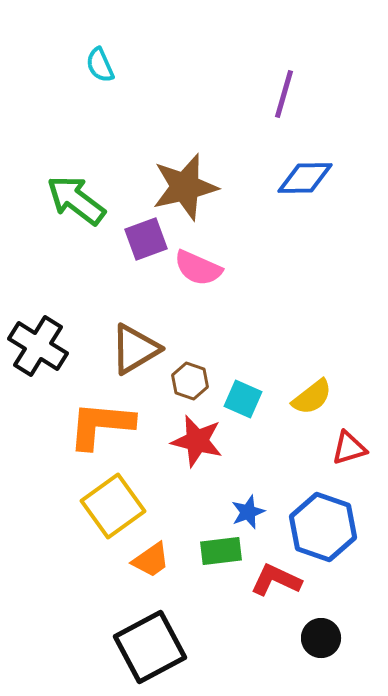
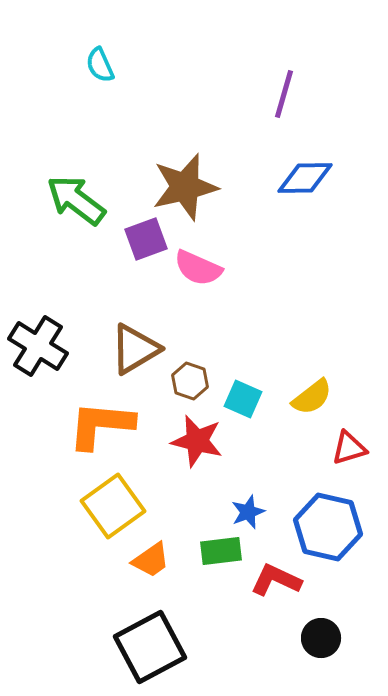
blue hexagon: moved 5 px right; rotated 6 degrees counterclockwise
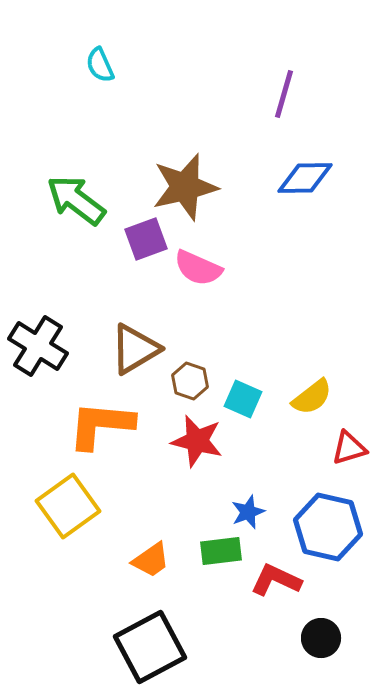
yellow square: moved 45 px left
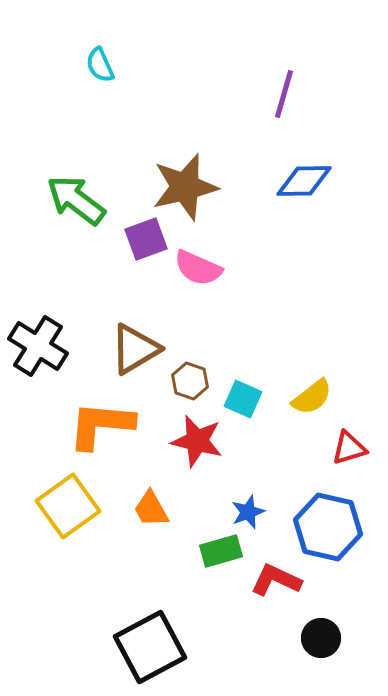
blue diamond: moved 1 px left, 3 px down
green rectangle: rotated 9 degrees counterclockwise
orange trapezoid: moved 51 px up; rotated 96 degrees clockwise
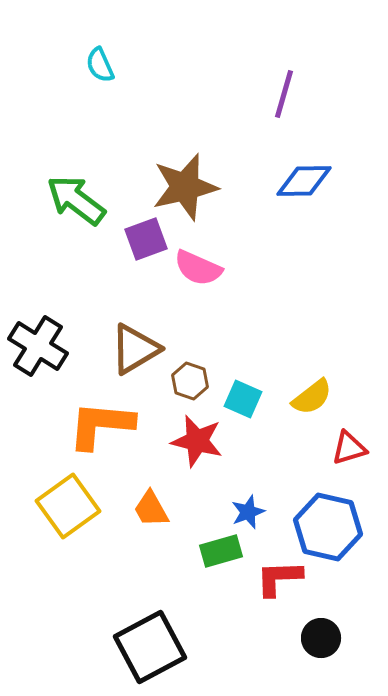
red L-shape: moved 3 px right, 2 px up; rotated 27 degrees counterclockwise
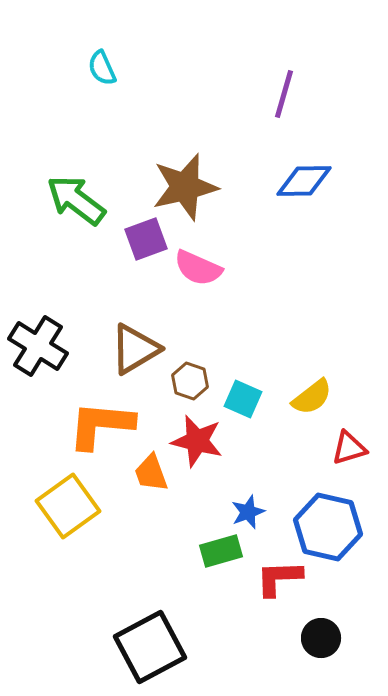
cyan semicircle: moved 2 px right, 3 px down
orange trapezoid: moved 36 px up; rotated 9 degrees clockwise
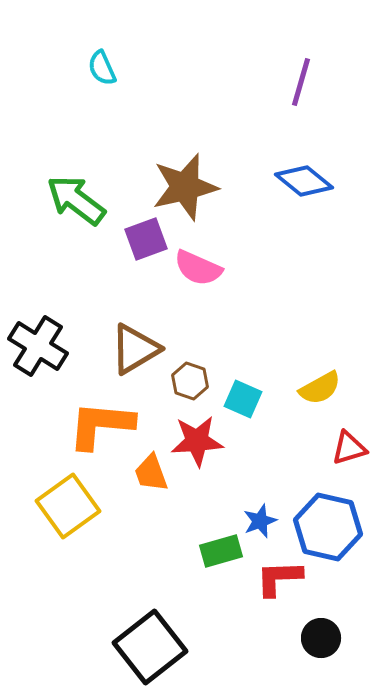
purple line: moved 17 px right, 12 px up
blue diamond: rotated 40 degrees clockwise
yellow semicircle: moved 8 px right, 9 px up; rotated 9 degrees clockwise
red star: rotated 18 degrees counterclockwise
blue star: moved 12 px right, 9 px down
black square: rotated 10 degrees counterclockwise
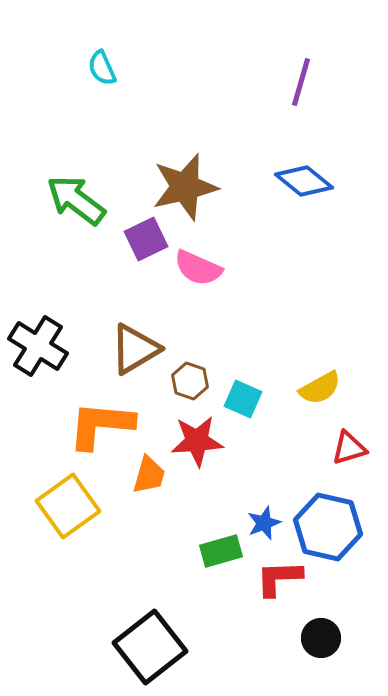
purple square: rotated 6 degrees counterclockwise
orange trapezoid: moved 2 px left, 2 px down; rotated 144 degrees counterclockwise
blue star: moved 4 px right, 2 px down
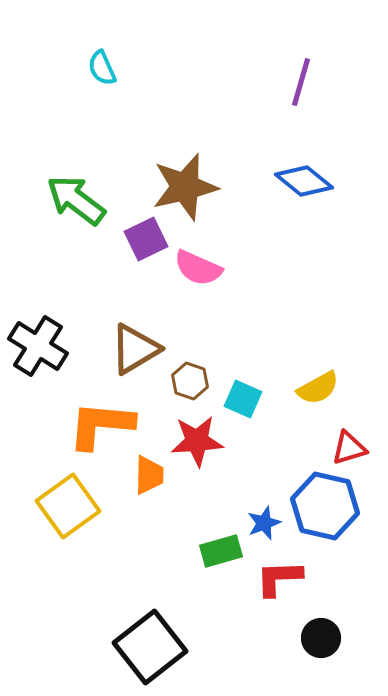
yellow semicircle: moved 2 px left
orange trapezoid: rotated 15 degrees counterclockwise
blue hexagon: moved 3 px left, 21 px up
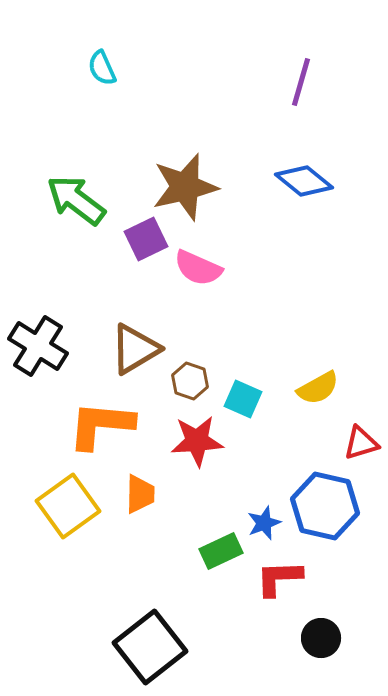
red triangle: moved 12 px right, 5 px up
orange trapezoid: moved 9 px left, 19 px down
green rectangle: rotated 9 degrees counterclockwise
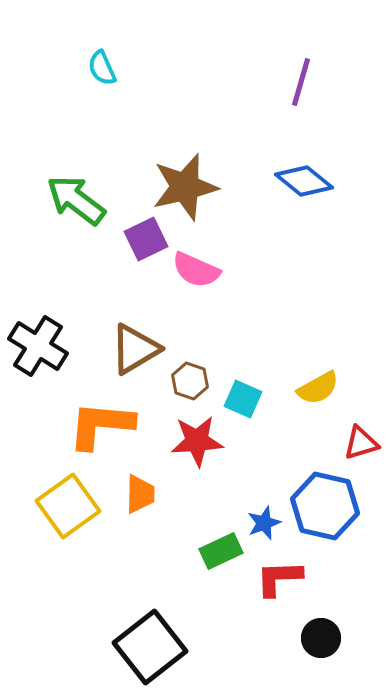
pink semicircle: moved 2 px left, 2 px down
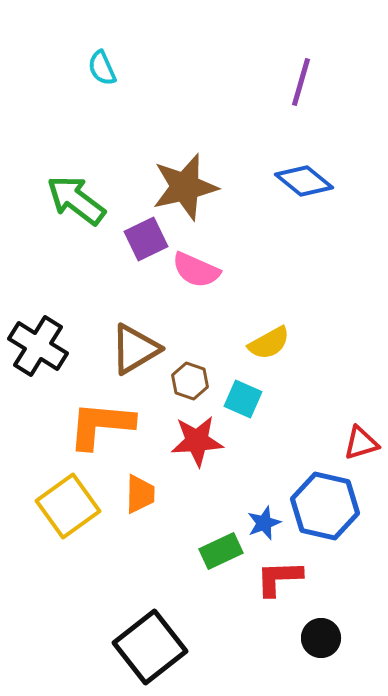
yellow semicircle: moved 49 px left, 45 px up
